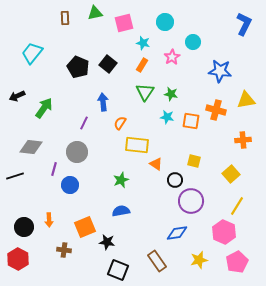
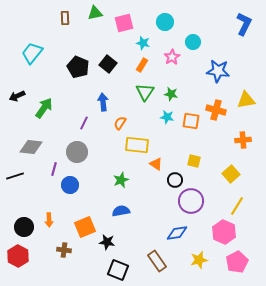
blue star at (220, 71): moved 2 px left
red hexagon at (18, 259): moved 3 px up
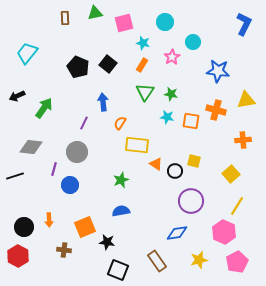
cyan trapezoid at (32, 53): moved 5 px left
black circle at (175, 180): moved 9 px up
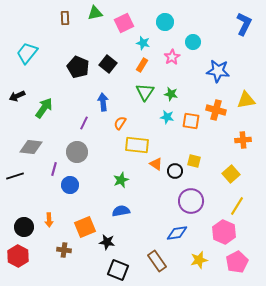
pink square at (124, 23): rotated 12 degrees counterclockwise
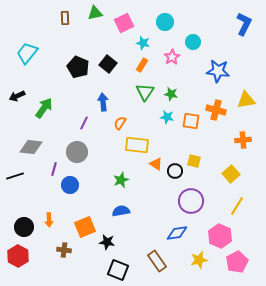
pink hexagon at (224, 232): moved 4 px left, 4 px down
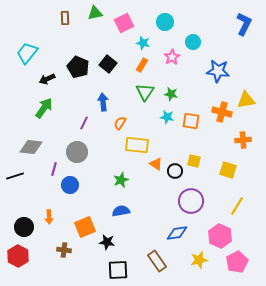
black arrow at (17, 96): moved 30 px right, 17 px up
orange cross at (216, 110): moved 6 px right, 2 px down
yellow square at (231, 174): moved 3 px left, 4 px up; rotated 30 degrees counterclockwise
orange arrow at (49, 220): moved 3 px up
black square at (118, 270): rotated 25 degrees counterclockwise
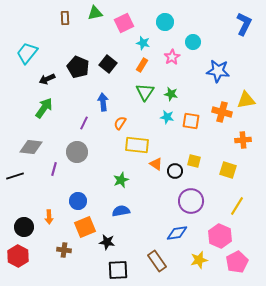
blue circle at (70, 185): moved 8 px right, 16 px down
